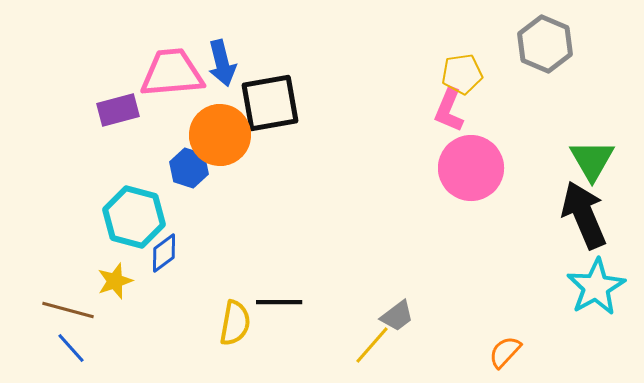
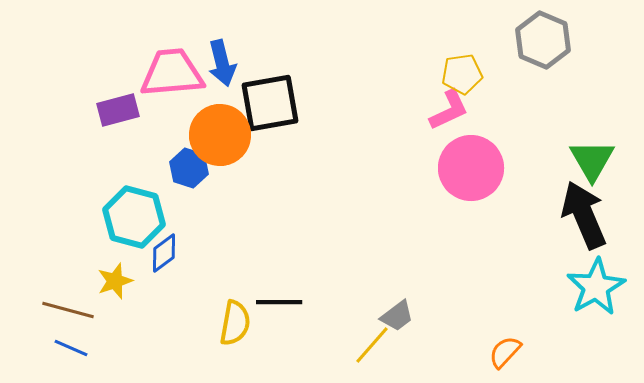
gray hexagon: moved 2 px left, 4 px up
pink L-shape: rotated 138 degrees counterclockwise
blue line: rotated 24 degrees counterclockwise
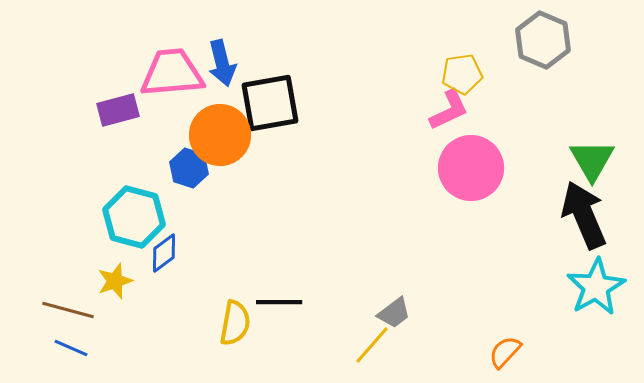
gray trapezoid: moved 3 px left, 3 px up
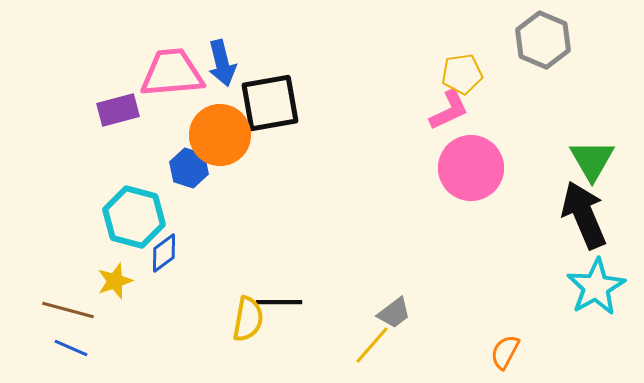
yellow semicircle: moved 13 px right, 4 px up
orange semicircle: rotated 15 degrees counterclockwise
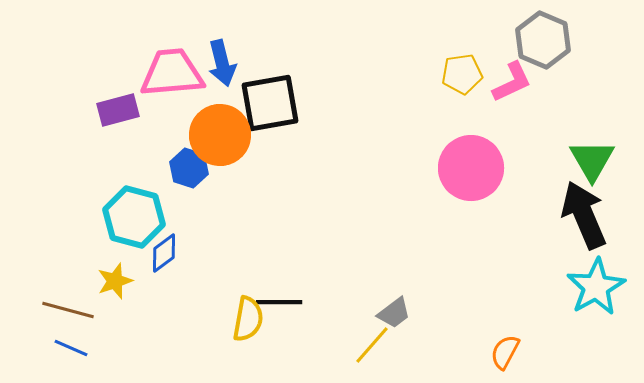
pink L-shape: moved 63 px right, 28 px up
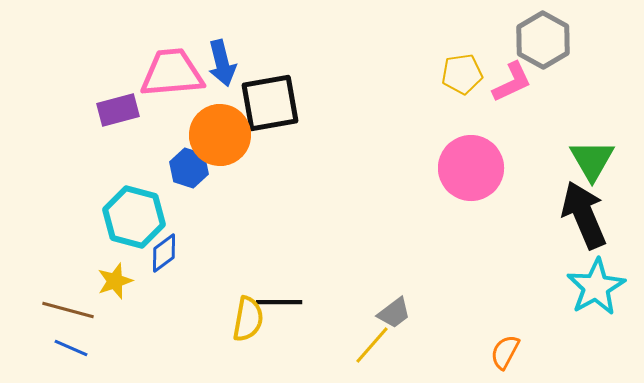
gray hexagon: rotated 6 degrees clockwise
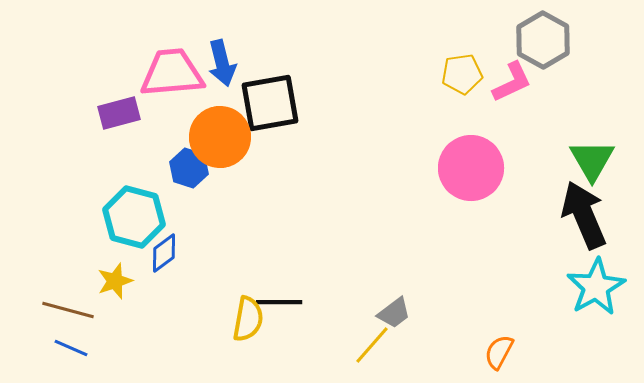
purple rectangle: moved 1 px right, 3 px down
orange circle: moved 2 px down
orange semicircle: moved 6 px left
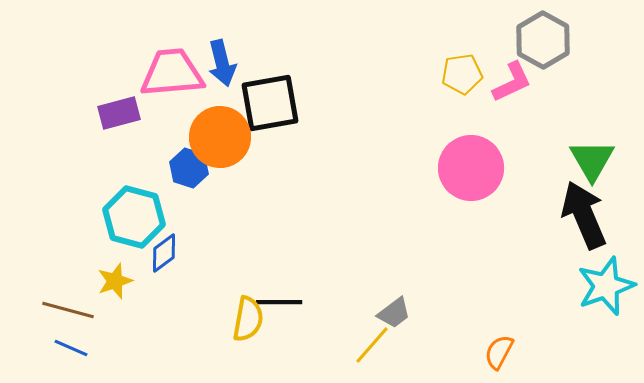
cyan star: moved 10 px right, 1 px up; rotated 10 degrees clockwise
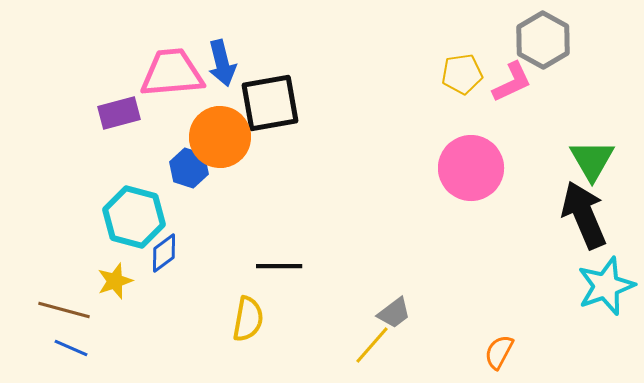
black line: moved 36 px up
brown line: moved 4 px left
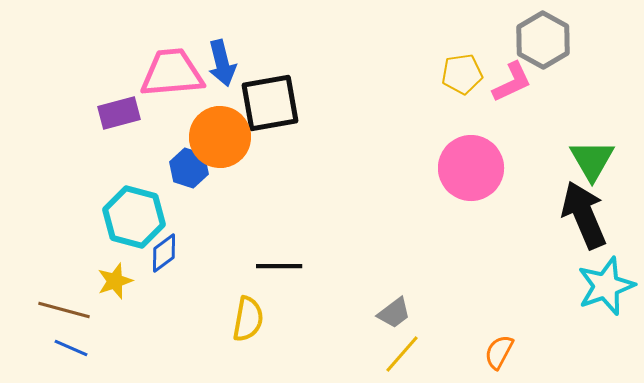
yellow line: moved 30 px right, 9 px down
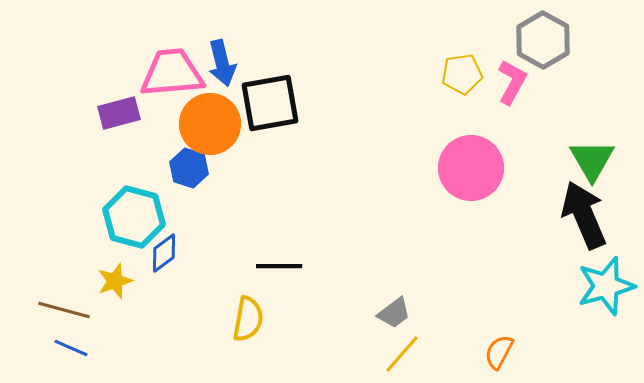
pink L-shape: rotated 36 degrees counterclockwise
orange circle: moved 10 px left, 13 px up
cyan star: rotated 4 degrees clockwise
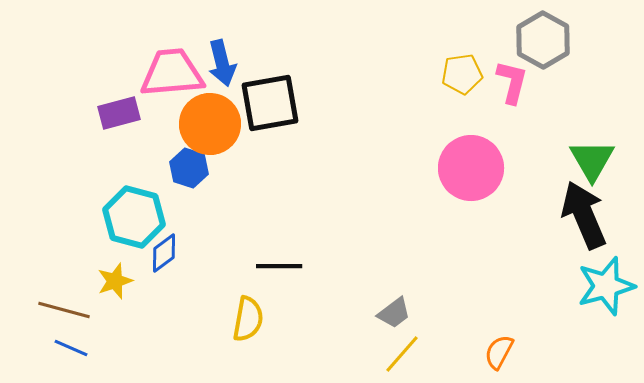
pink L-shape: rotated 15 degrees counterclockwise
